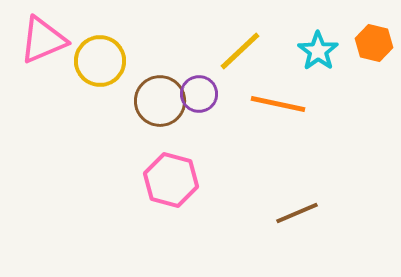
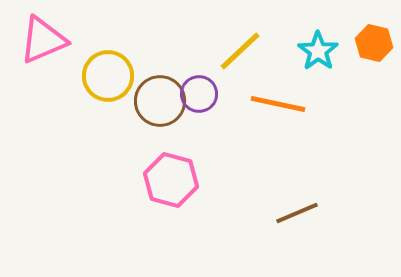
yellow circle: moved 8 px right, 15 px down
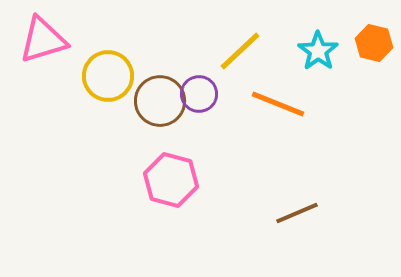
pink triangle: rotated 6 degrees clockwise
orange line: rotated 10 degrees clockwise
